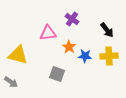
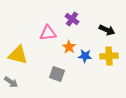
black arrow: rotated 28 degrees counterclockwise
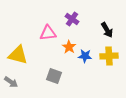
black arrow: rotated 35 degrees clockwise
gray square: moved 3 px left, 2 px down
